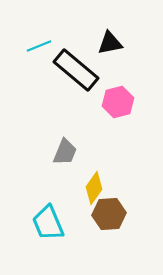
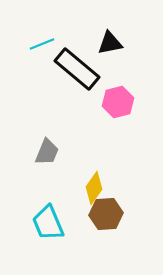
cyan line: moved 3 px right, 2 px up
black rectangle: moved 1 px right, 1 px up
gray trapezoid: moved 18 px left
brown hexagon: moved 3 px left
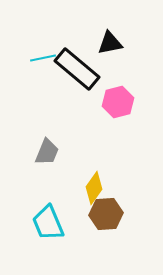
cyan line: moved 1 px right, 14 px down; rotated 10 degrees clockwise
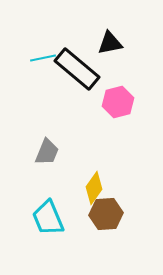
cyan trapezoid: moved 5 px up
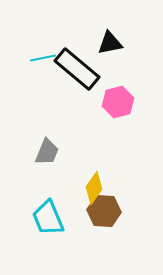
brown hexagon: moved 2 px left, 3 px up; rotated 8 degrees clockwise
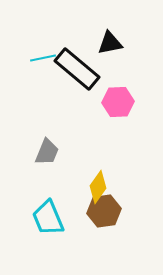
pink hexagon: rotated 12 degrees clockwise
yellow diamond: moved 4 px right, 1 px up
brown hexagon: rotated 12 degrees counterclockwise
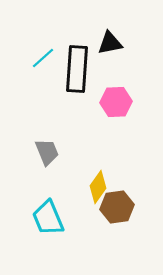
cyan line: rotated 30 degrees counterclockwise
black rectangle: rotated 54 degrees clockwise
pink hexagon: moved 2 px left
gray trapezoid: rotated 44 degrees counterclockwise
brown hexagon: moved 13 px right, 4 px up
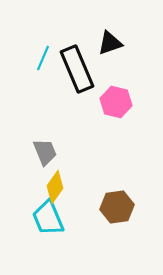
black triangle: rotated 8 degrees counterclockwise
cyan line: rotated 25 degrees counterclockwise
black rectangle: rotated 27 degrees counterclockwise
pink hexagon: rotated 16 degrees clockwise
gray trapezoid: moved 2 px left
yellow diamond: moved 43 px left
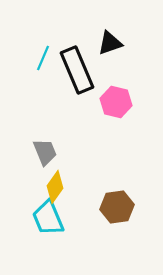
black rectangle: moved 1 px down
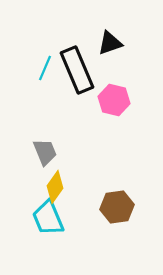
cyan line: moved 2 px right, 10 px down
pink hexagon: moved 2 px left, 2 px up
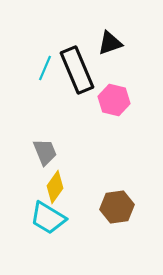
cyan trapezoid: rotated 36 degrees counterclockwise
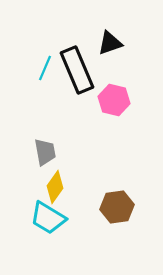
gray trapezoid: rotated 12 degrees clockwise
